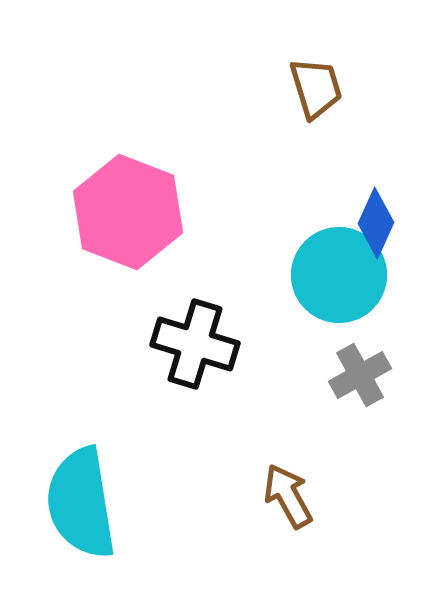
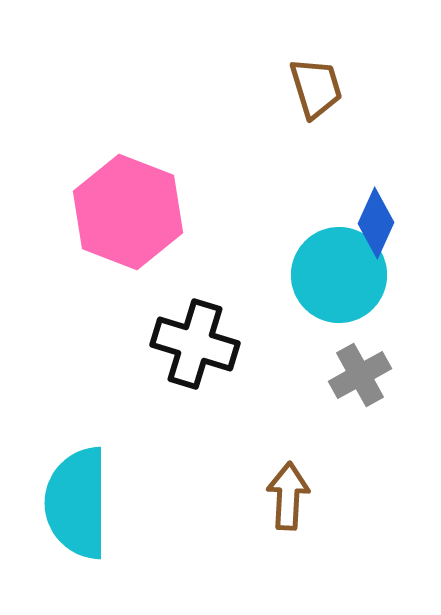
brown arrow: rotated 32 degrees clockwise
cyan semicircle: moved 4 px left; rotated 9 degrees clockwise
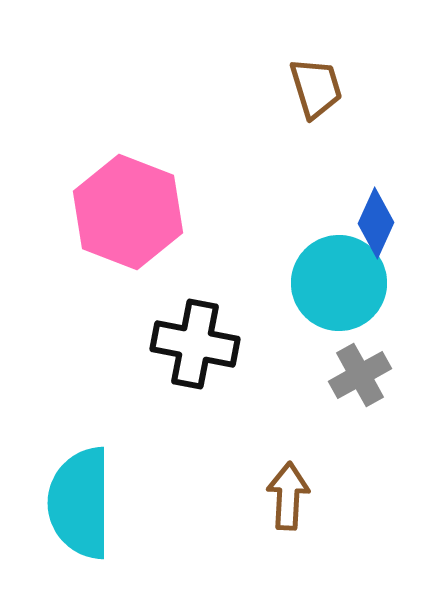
cyan circle: moved 8 px down
black cross: rotated 6 degrees counterclockwise
cyan semicircle: moved 3 px right
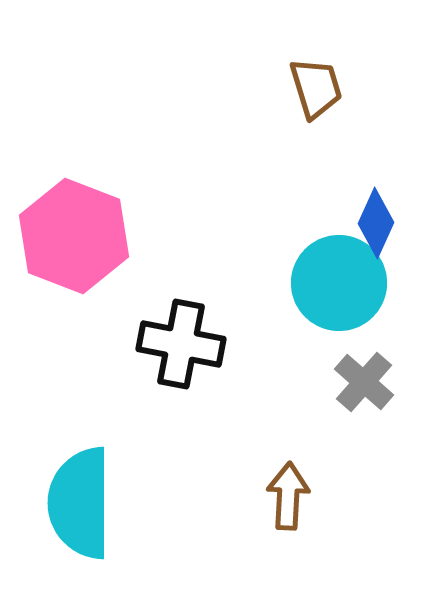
pink hexagon: moved 54 px left, 24 px down
black cross: moved 14 px left
gray cross: moved 4 px right, 7 px down; rotated 20 degrees counterclockwise
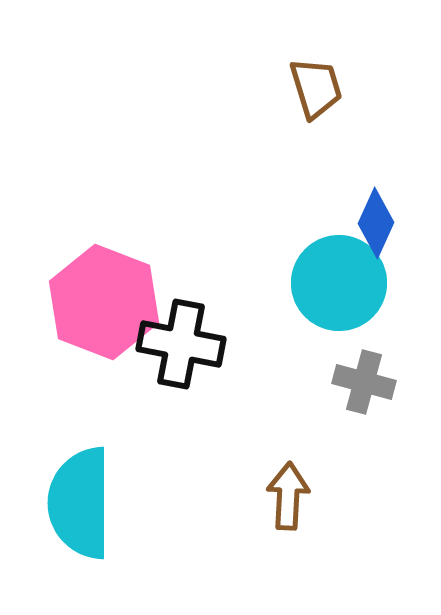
pink hexagon: moved 30 px right, 66 px down
gray cross: rotated 26 degrees counterclockwise
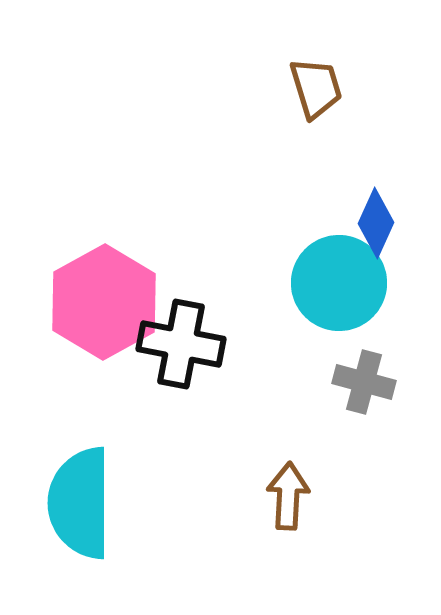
pink hexagon: rotated 10 degrees clockwise
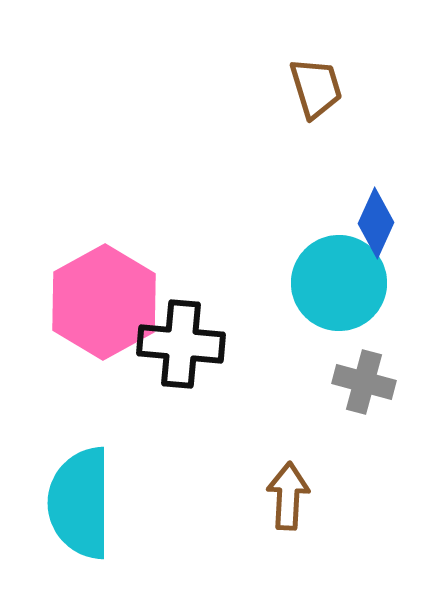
black cross: rotated 6 degrees counterclockwise
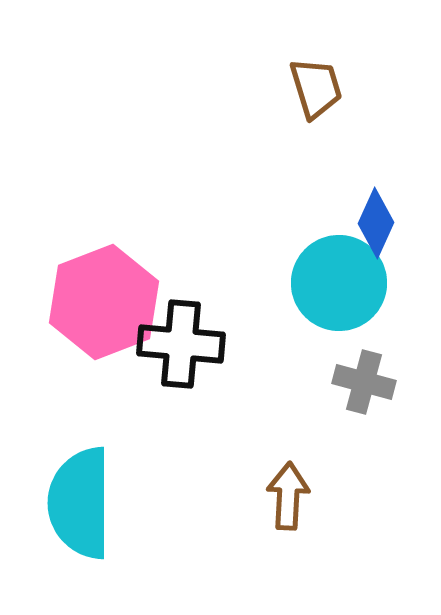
pink hexagon: rotated 8 degrees clockwise
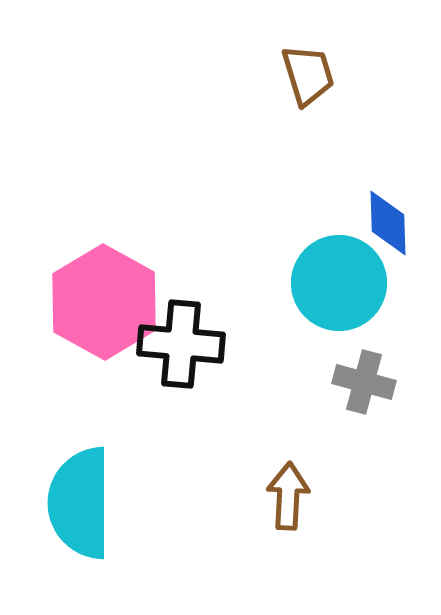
brown trapezoid: moved 8 px left, 13 px up
blue diamond: moved 12 px right; rotated 26 degrees counterclockwise
pink hexagon: rotated 10 degrees counterclockwise
